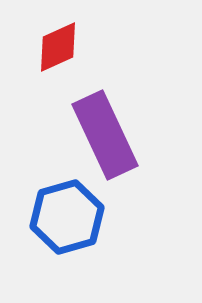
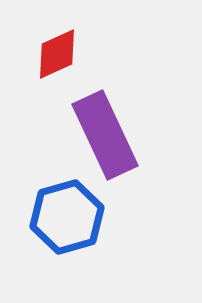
red diamond: moved 1 px left, 7 px down
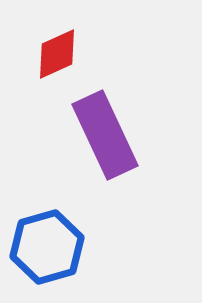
blue hexagon: moved 20 px left, 30 px down
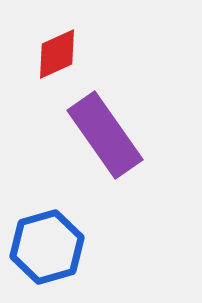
purple rectangle: rotated 10 degrees counterclockwise
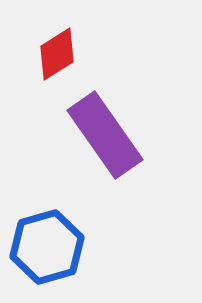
red diamond: rotated 8 degrees counterclockwise
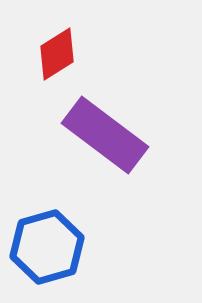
purple rectangle: rotated 18 degrees counterclockwise
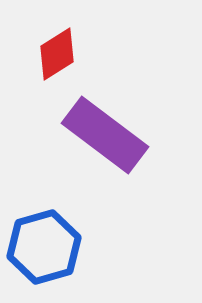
blue hexagon: moved 3 px left
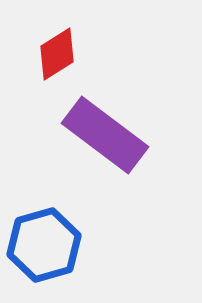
blue hexagon: moved 2 px up
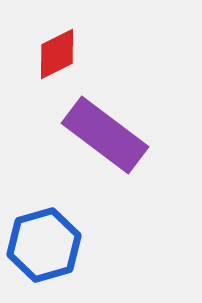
red diamond: rotated 6 degrees clockwise
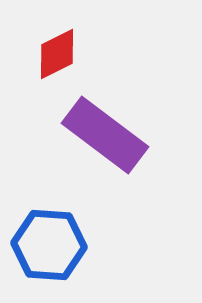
blue hexagon: moved 5 px right; rotated 20 degrees clockwise
